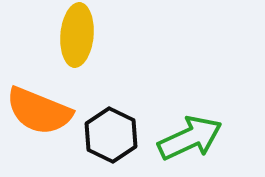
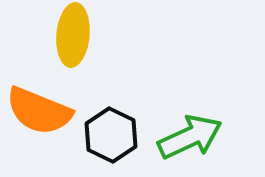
yellow ellipse: moved 4 px left
green arrow: moved 1 px up
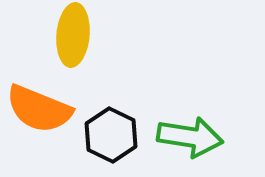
orange semicircle: moved 2 px up
green arrow: rotated 34 degrees clockwise
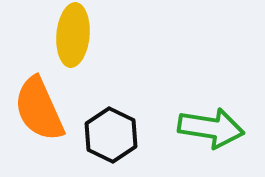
orange semicircle: rotated 44 degrees clockwise
green arrow: moved 21 px right, 9 px up
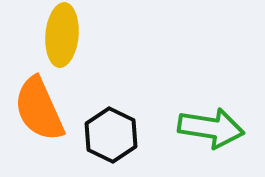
yellow ellipse: moved 11 px left
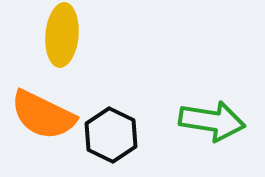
orange semicircle: moved 4 px right, 6 px down; rotated 40 degrees counterclockwise
green arrow: moved 1 px right, 7 px up
